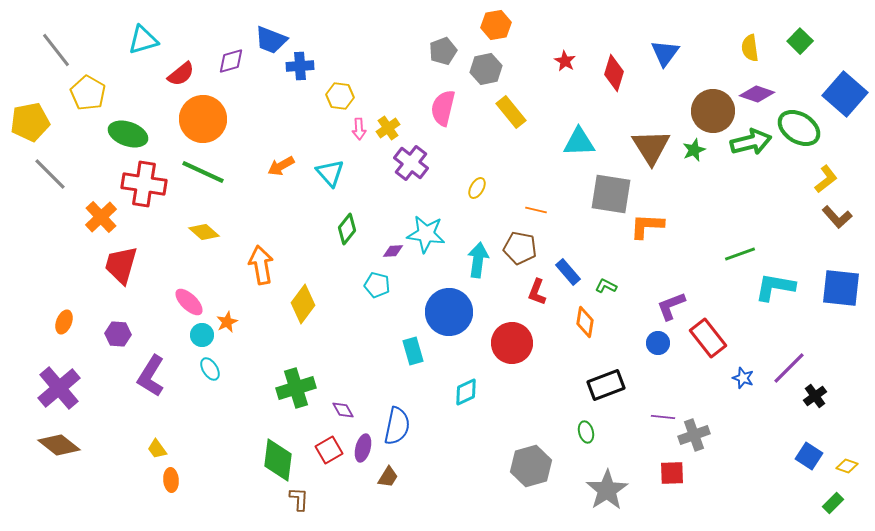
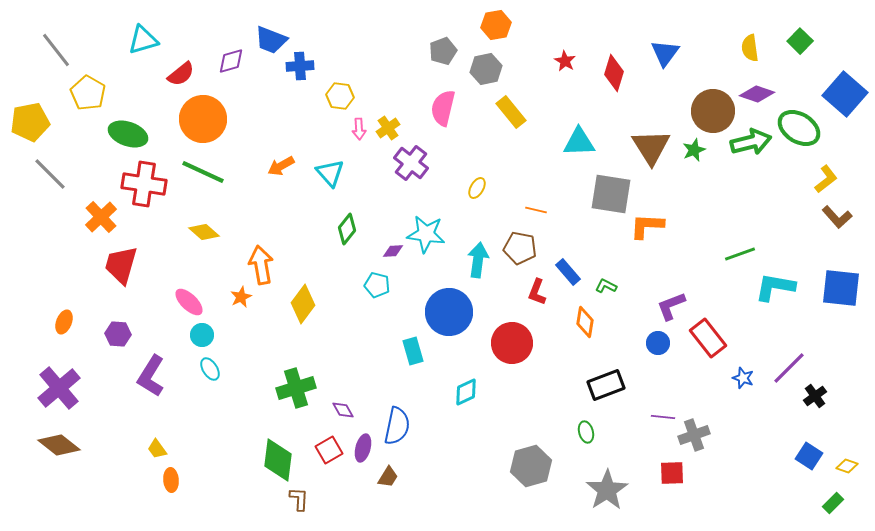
orange star at (227, 322): moved 14 px right, 25 px up
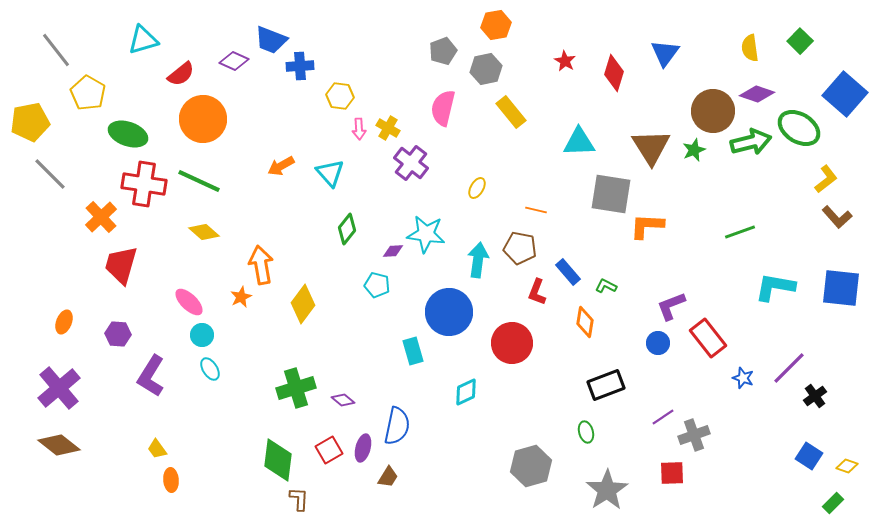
purple diamond at (231, 61): moved 3 px right; rotated 40 degrees clockwise
yellow cross at (388, 128): rotated 25 degrees counterclockwise
green line at (203, 172): moved 4 px left, 9 px down
green line at (740, 254): moved 22 px up
purple diamond at (343, 410): moved 10 px up; rotated 20 degrees counterclockwise
purple line at (663, 417): rotated 40 degrees counterclockwise
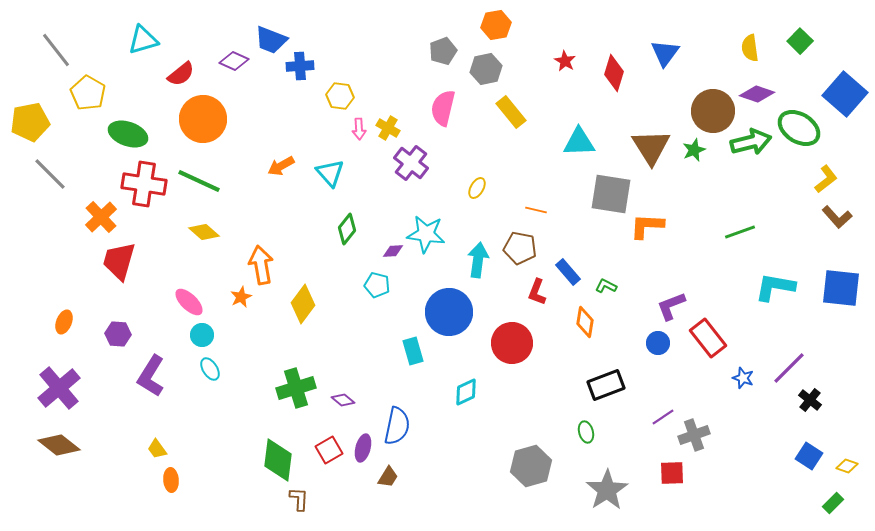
red trapezoid at (121, 265): moved 2 px left, 4 px up
black cross at (815, 396): moved 5 px left, 4 px down; rotated 15 degrees counterclockwise
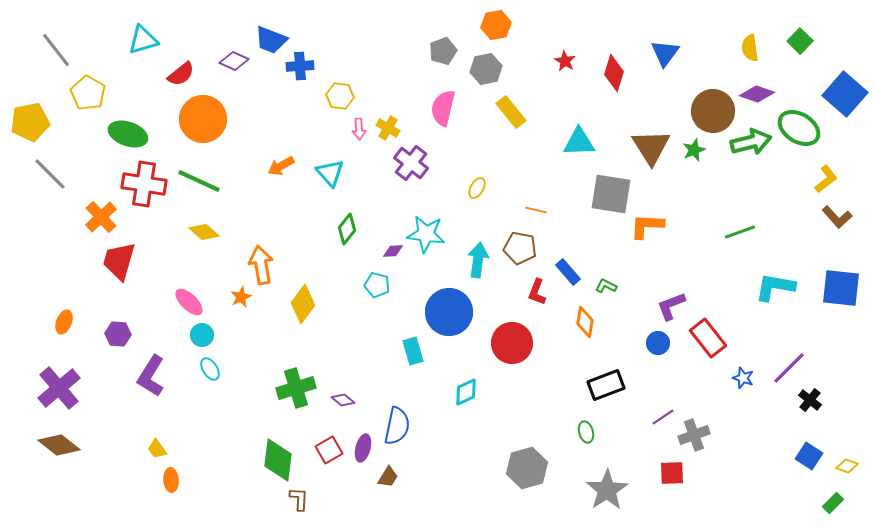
gray hexagon at (531, 466): moved 4 px left, 2 px down
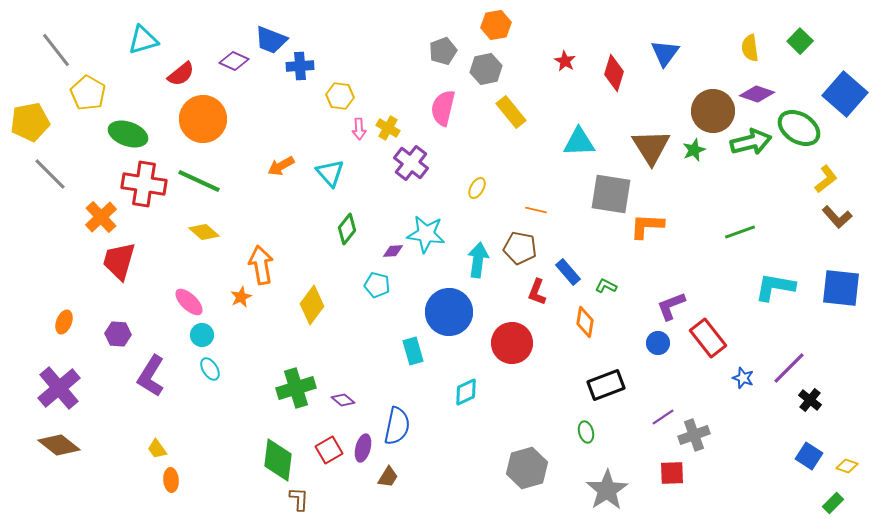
yellow diamond at (303, 304): moved 9 px right, 1 px down
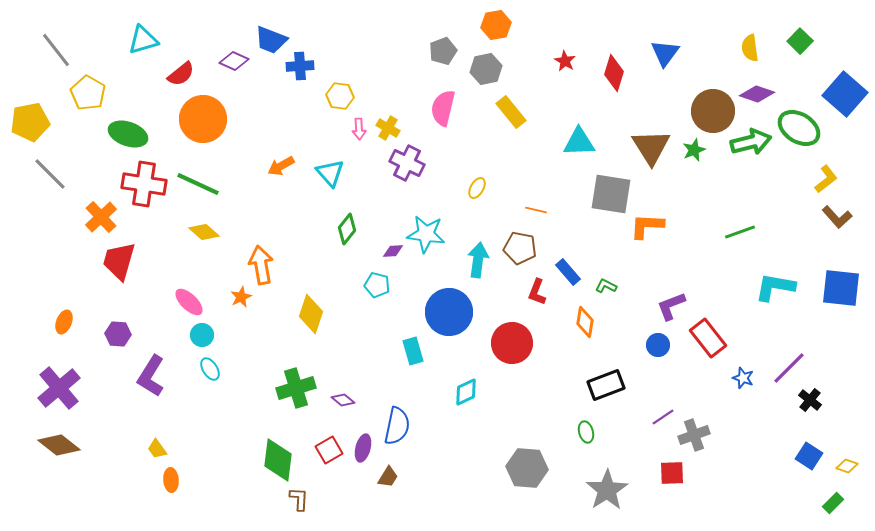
purple cross at (411, 163): moved 4 px left; rotated 12 degrees counterclockwise
green line at (199, 181): moved 1 px left, 3 px down
yellow diamond at (312, 305): moved 1 px left, 9 px down; rotated 18 degrees counterclockwise
blue circle at (658, 343): moved 2 px down
gray hexagon at (527, 468): rotated 21 degrees clockwise
